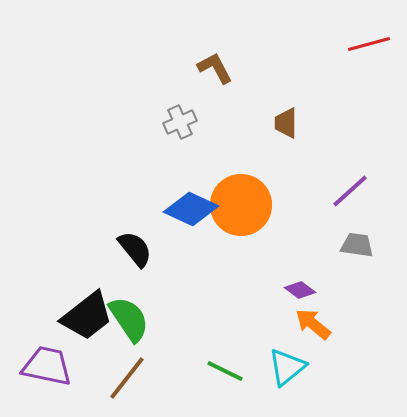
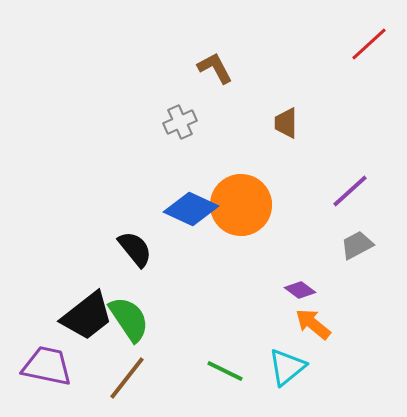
red line: rotated 27 degrees counterclockwise
gray trapezoid: rotated 36 degrees counterclockwise
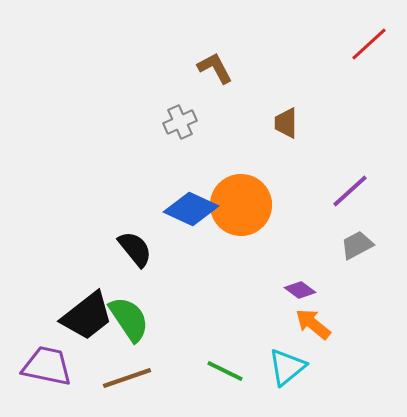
brown line: rotated 33 degrees clockwise
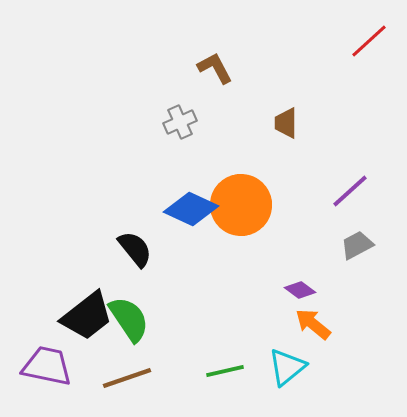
red line: moved 3 px up
green line: rotated 39 degrees counterclockwise
